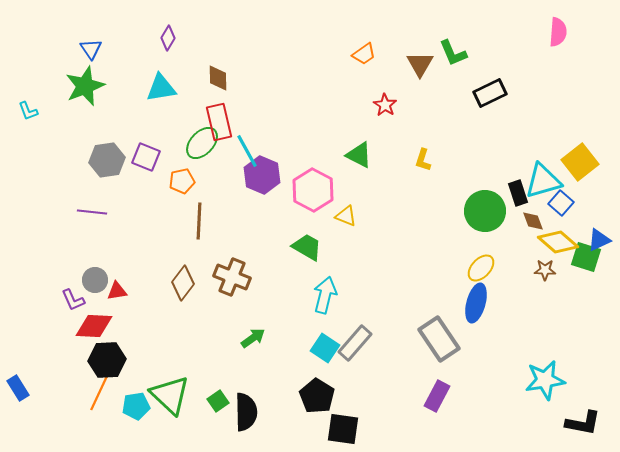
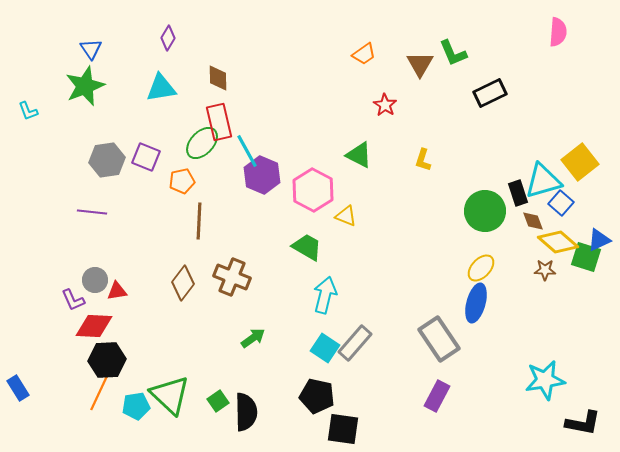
black pentagon at (317, 396): rotated 20 degrees counterclockwise
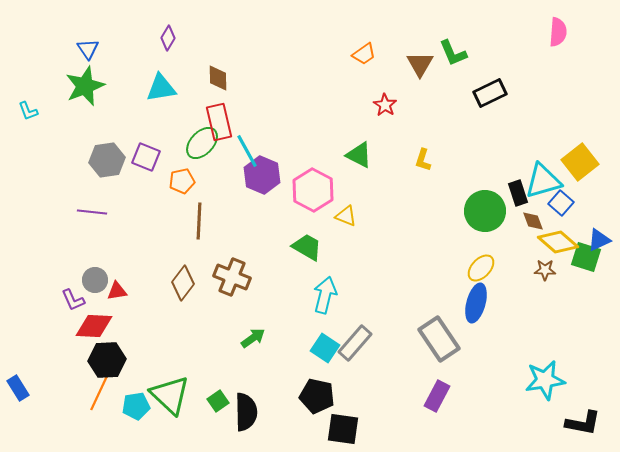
blue triangle at (91, 49): moved 3 px left
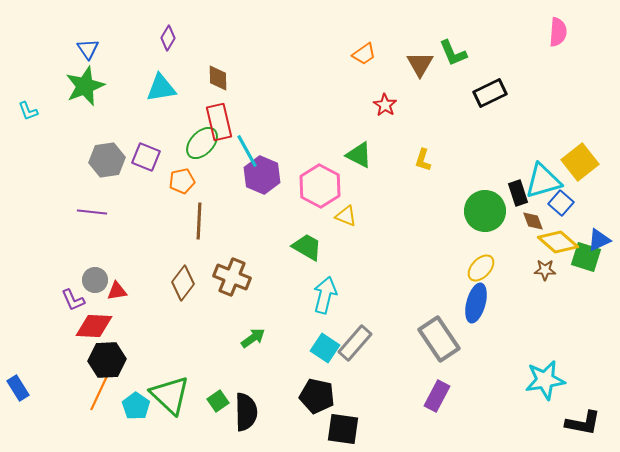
pink hexagon at (313, 190): moved 7 px right, 4 px up
cyan pentagon at (136, 406): rotated 28 degrees counterclockwise
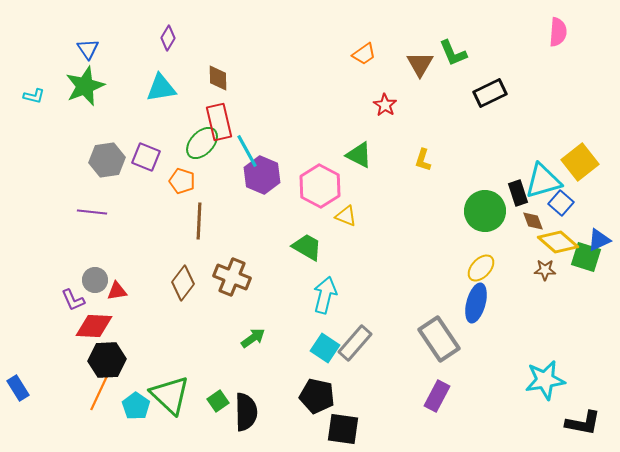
cyan L-shape at (28, 111): moved 6 px right, 15 px up; rotated 55 degrees counterclockwise
orange pentagon at (182, 181): rotated 30 degrees clockwise
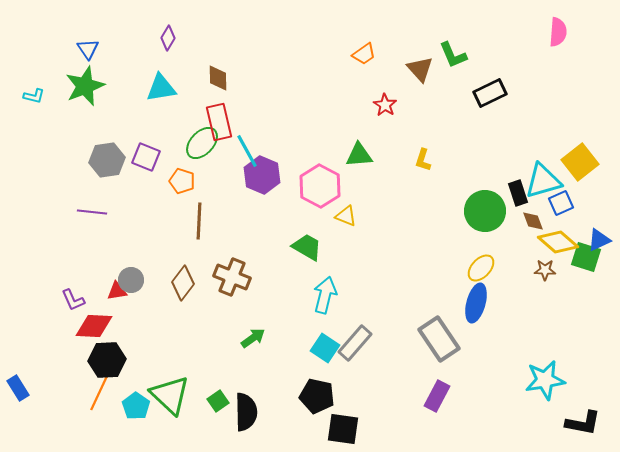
green L-shape at (453, 53): moved 2 px down
brown triangle at (420, 64): moved 5 px down; rotated 12 degrees counterclockwise
green triangle at (359, 155): rotated 32 degrees counterclockwise
blue square at (561, 203): rotated 25 degrees clockwise
gray circle at (95, 280): moved 36 px right
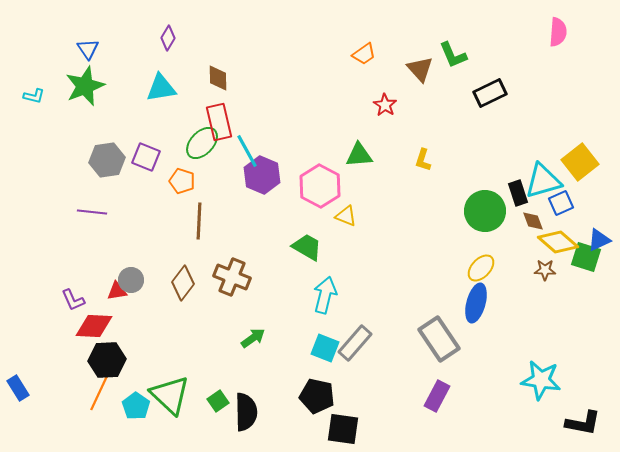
cyan square at (325, 348): rotated 12 degrees counterclockwise
cyan star at (545, 380): moved 4 px left; rotated 18 degrees clockwise
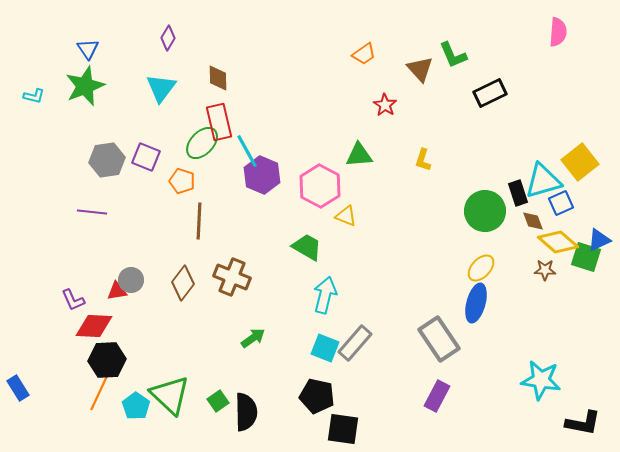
cyan triangle at (161, 88): rotated 44 degrees counterclockwise
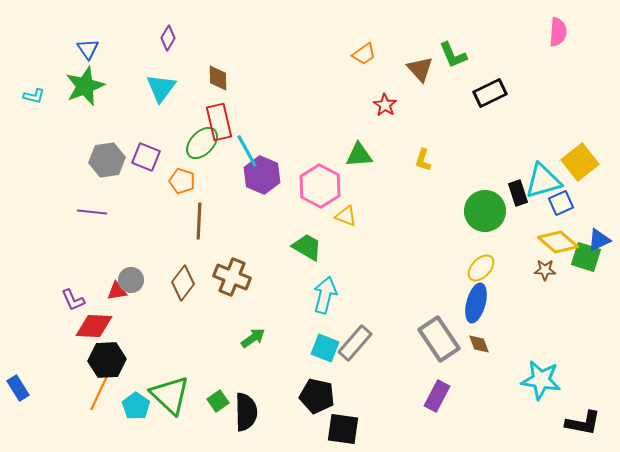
brown diamond at (533, 221): moved 54 px left, 123 px down
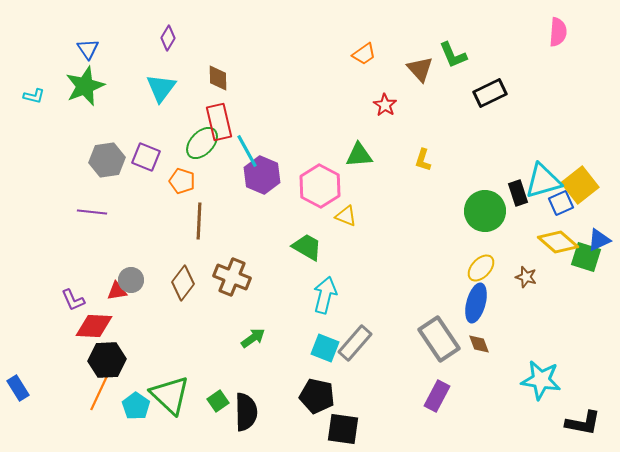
yellow square at (580, 162): moved 23 px down
brown star at (545, 270): moved 19 px left, 7 px down; rotated 15 degrees clockwise
